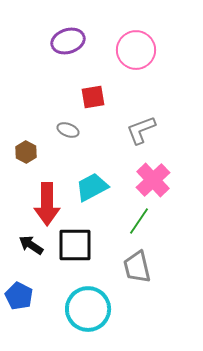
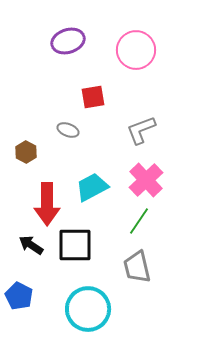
pink cross: moved 7 px left
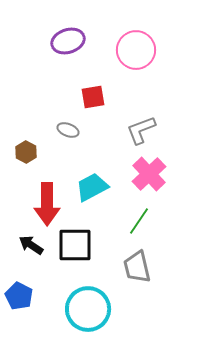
pink cross: moved 3 px right, 6 px up
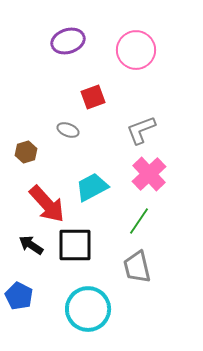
red square: rotated 10 degrees counterclockwise
brown hexagon: rotated 15 degrees clockwise
red arrow: rotated 42 degrees counterclockwise
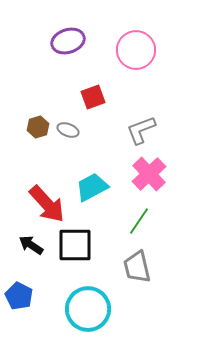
brown hexagon: moved 12 px right, 25 px up
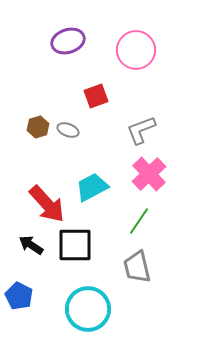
red square: moved 3 px right, 1 px up
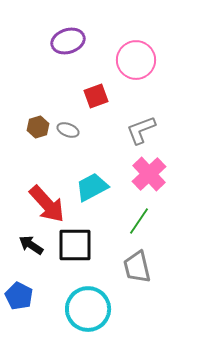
pink circle: moved 10 px down
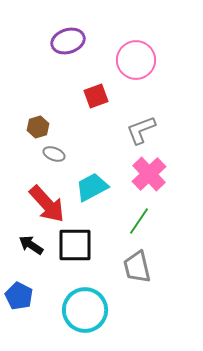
gray ellipse: moved 14 px left, 24 px down
cyan circle: moved 3 px left, 1 px down
